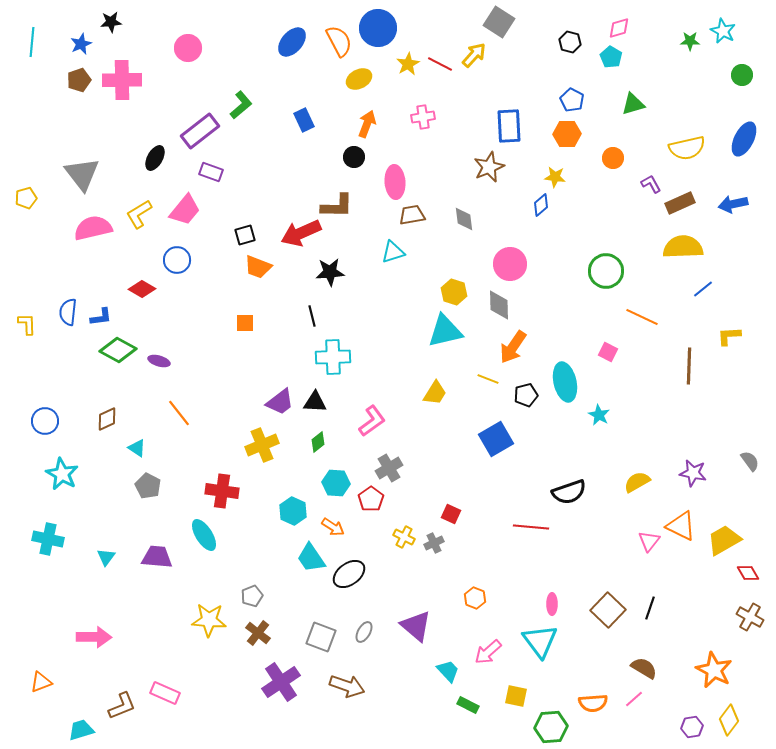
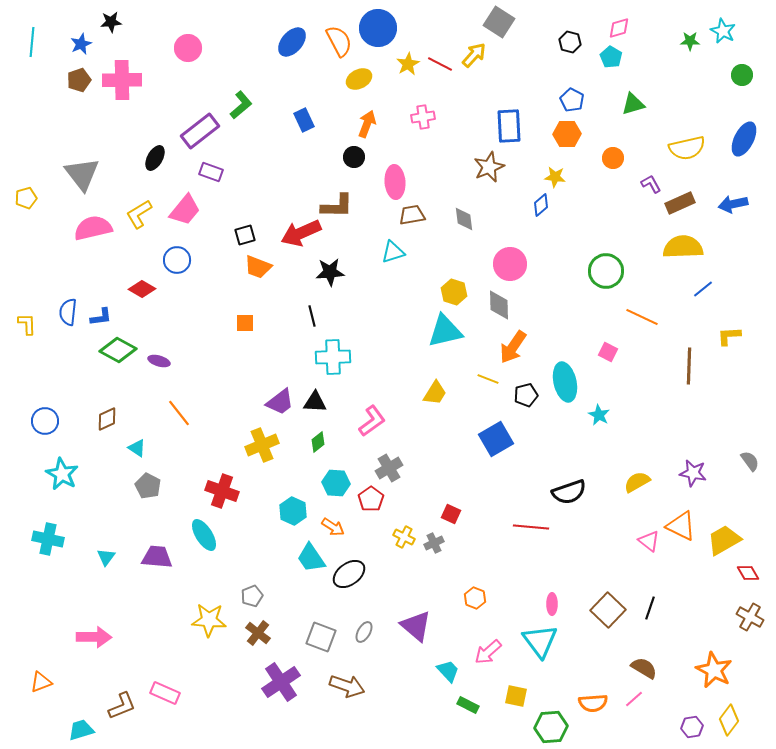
red cross at (222, 491): rotated 12 degrees clockwise
pink triangle at (649, 541): rotated 30 degrees counterclockwise
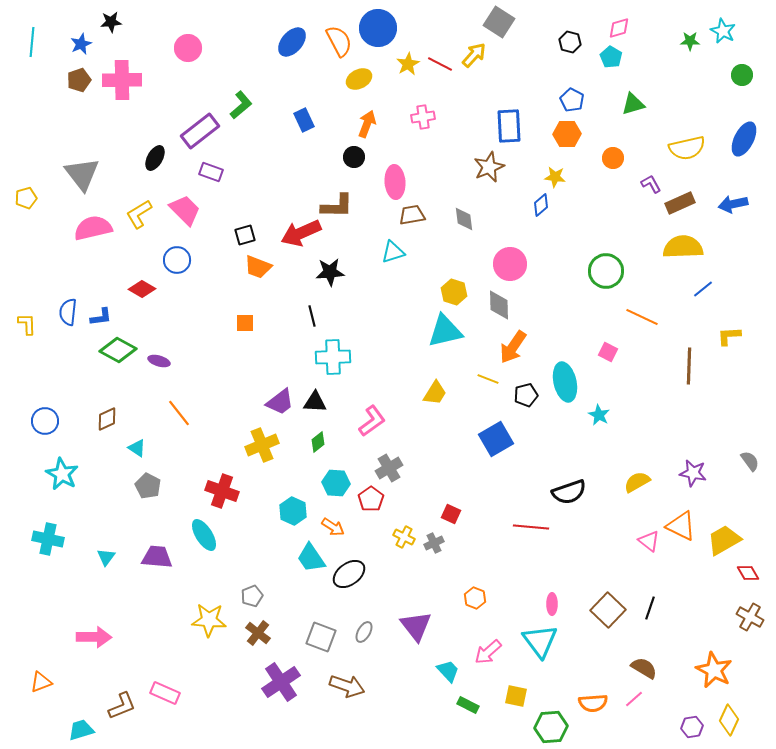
pink trapezoid at (185, 210): rotated 84 degrees counterclockwise
purple triangle at (416, 626): rotated 12 degrees clockwise
yellow diamond at (729, 720): rotated 12 degrees counterclockwise
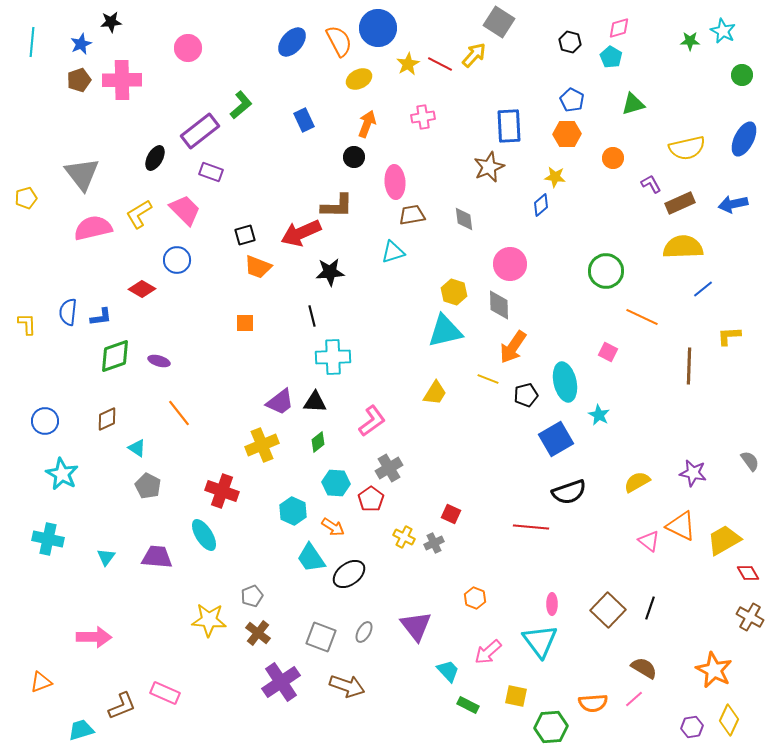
green diamond at (118, 350): moved 3 px left, 6 px down; rotated 48 degrees counterclockwise
blue square at (496, 439): moved 60 px right
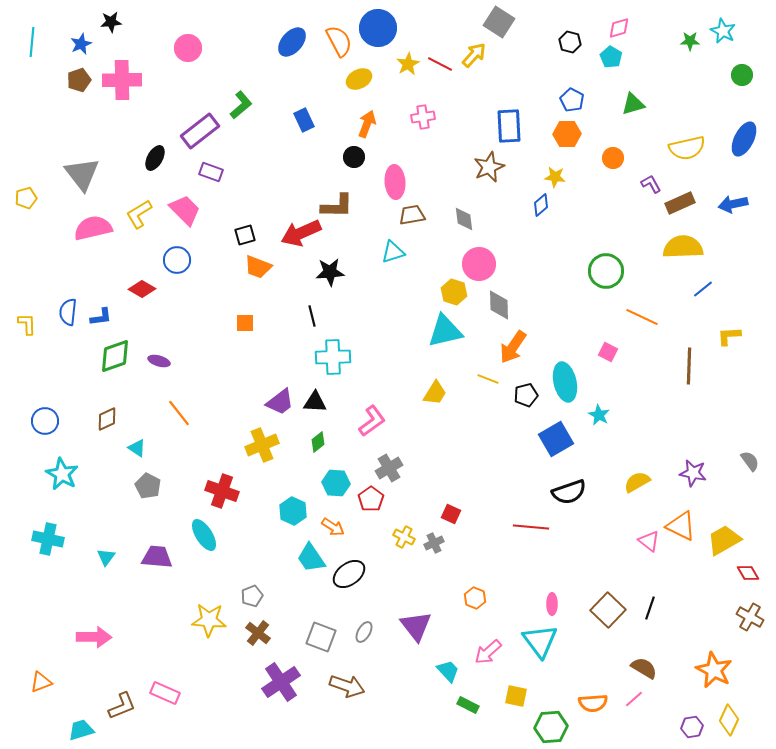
pink circle at (510, 264): moved 31 px left
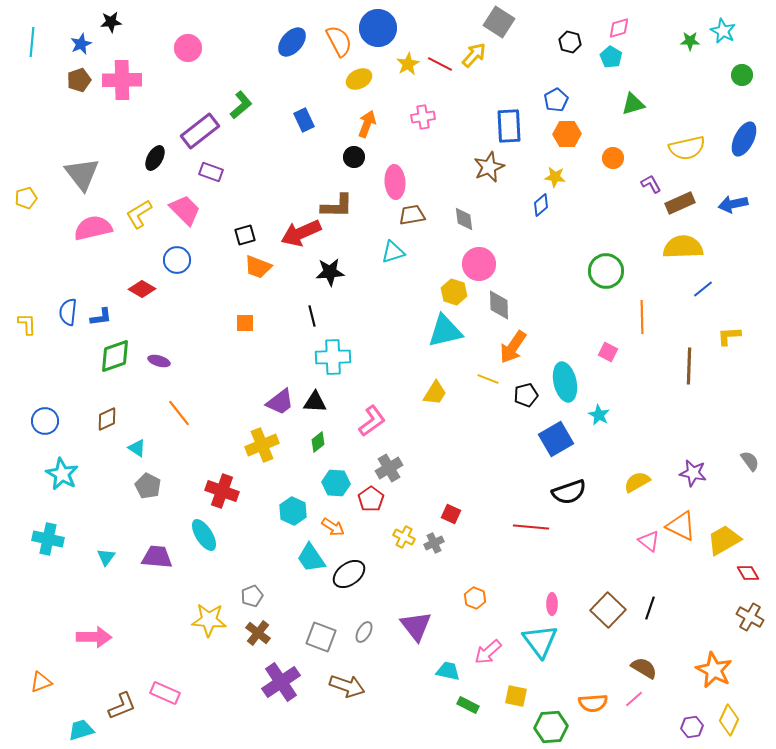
blue pentagon at (572, 100): moved 16 px left; rotated 15 degrees clockwise
orange line at (642, 317): rotated 64 degrees clockwise
cyan trapezoid at (448, 671): rotated 35 degrees counterclockwise
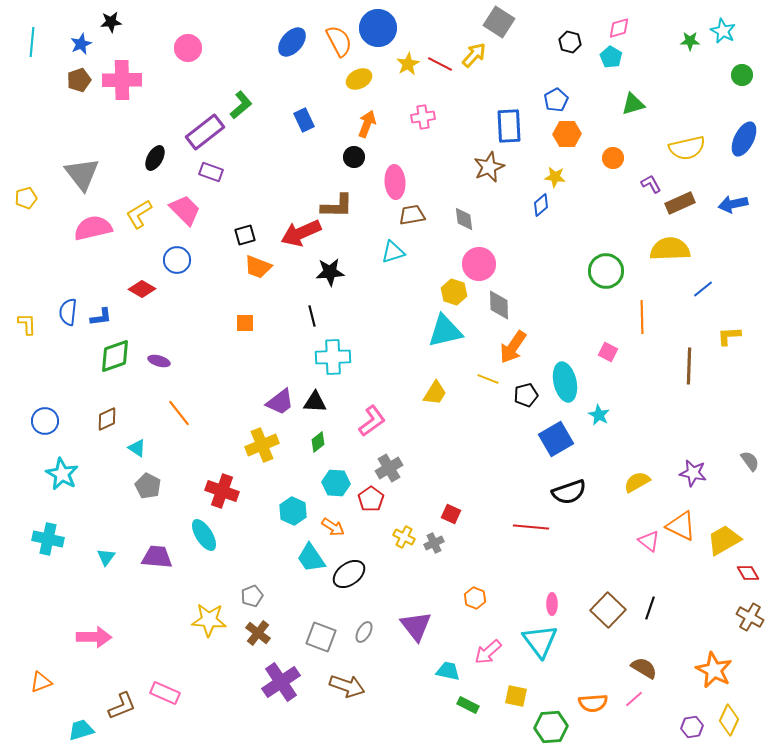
purple rectangle at (200, 131): moved 5 px right, 1 px down
yellow semicircle at (683, 247): moved 13 px left, 2 px down
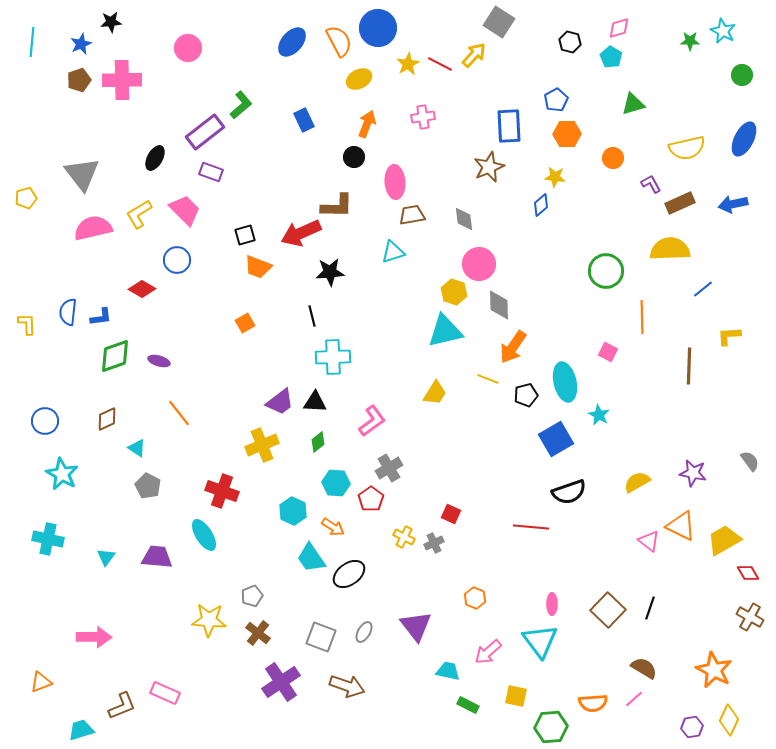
orange square at (245, 323): rotated 30 degrees counterclockwise
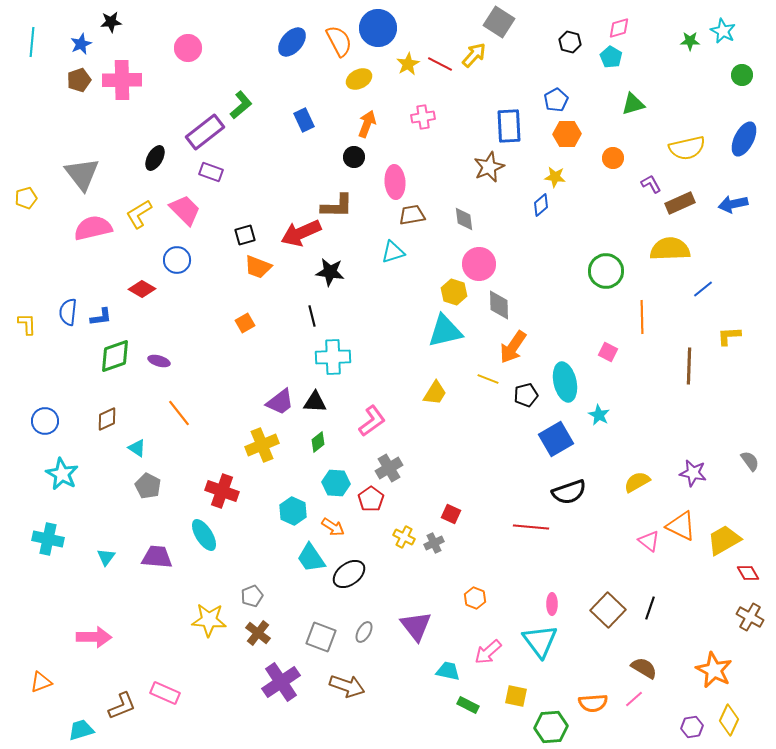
black star at (330, 272): rotated 12 degrees clockwise
